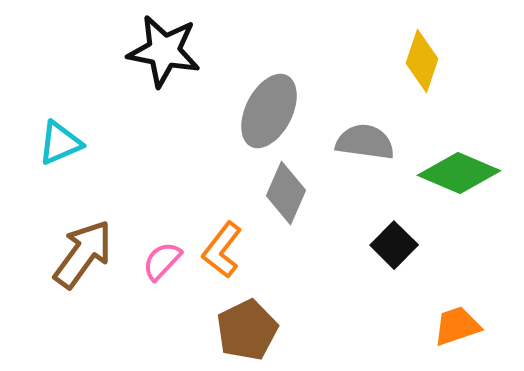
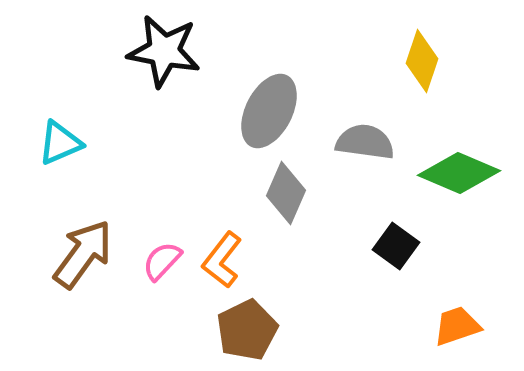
black square: moved 2 px right, 1 px down; rotated 9 degrees counterclockwise
orange L-shape: moved 10 px down
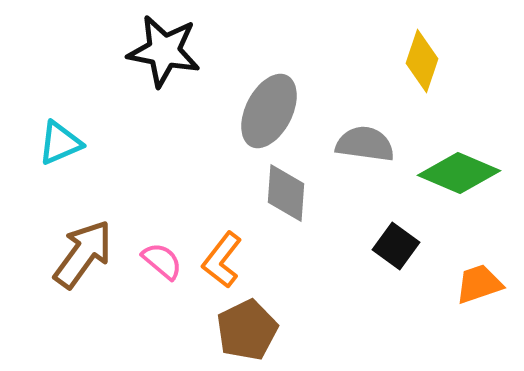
gray semicircle: moved 2 px down
gray diamond: rotated 20 degrees counterclockwise
pink semicircle: rotated 87 degrees clockwise
orange trapezoid: moved 22 px right, 42 px up
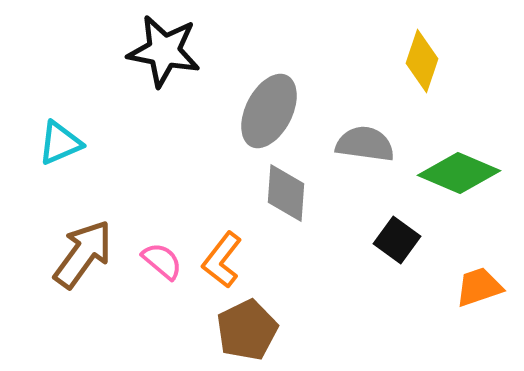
black square: moved 1 px right, 6 px up
orange trapezoid: moved 3 px down
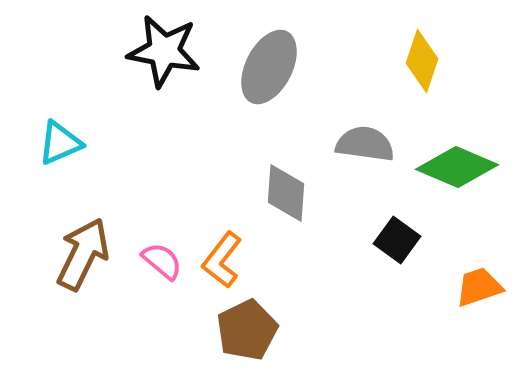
gray ellipse: moved 44 px up
green diamond: moved 2 px left, 6 px up
brown arrow: rotated 10 degrees counterclockwise
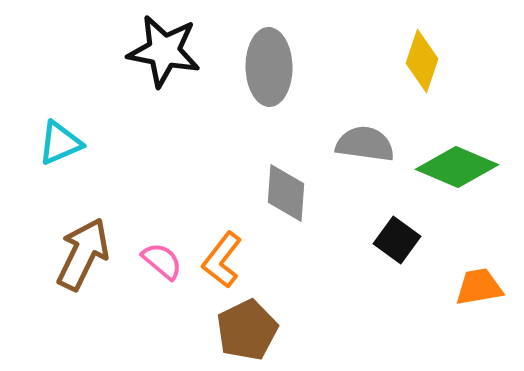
gray ellipse: rotated 28 degrees counterclockwise
orange trapezoid: rotated 9 degrees clockwise
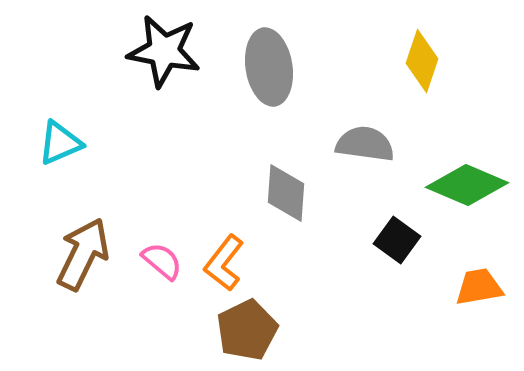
gray ellipse: rotated 8 degrees counterclockwise
green diamond: moved 10 px right, 18 px down
orange L-shape: moved 2 px right, 3 px down
